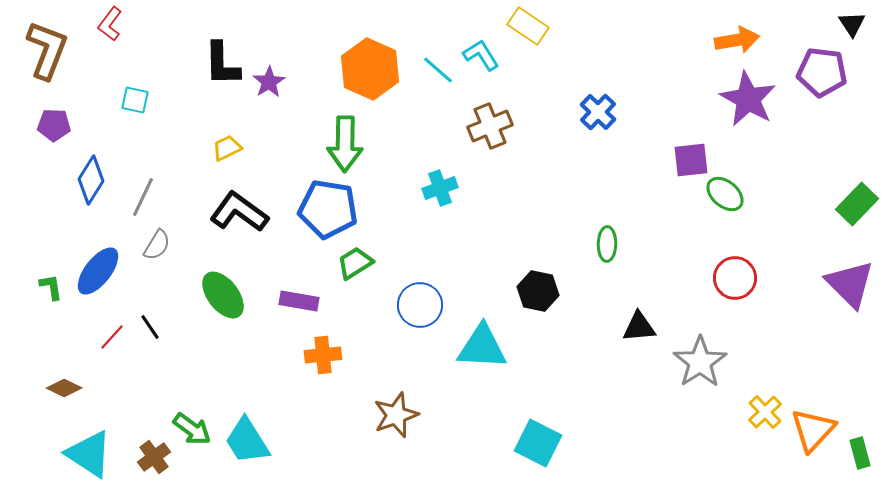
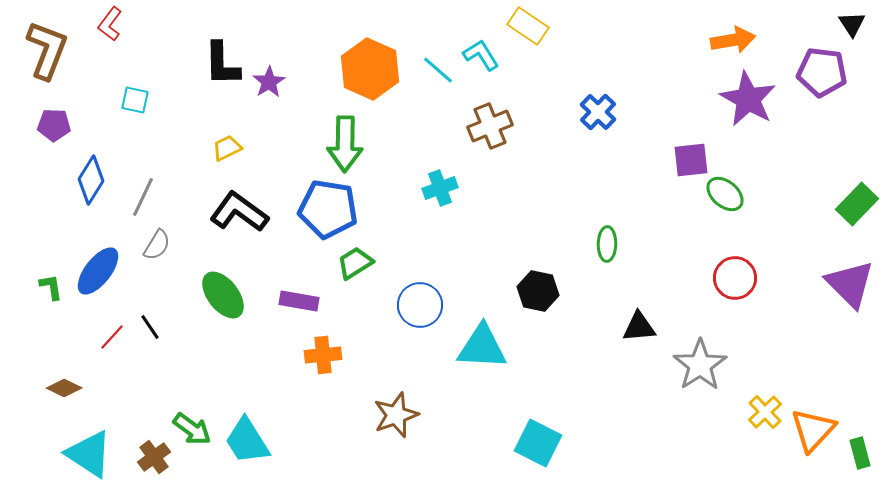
orange arrow at (737, 40): moved 4 px left
gray star at (700, 362): moved 3 px down
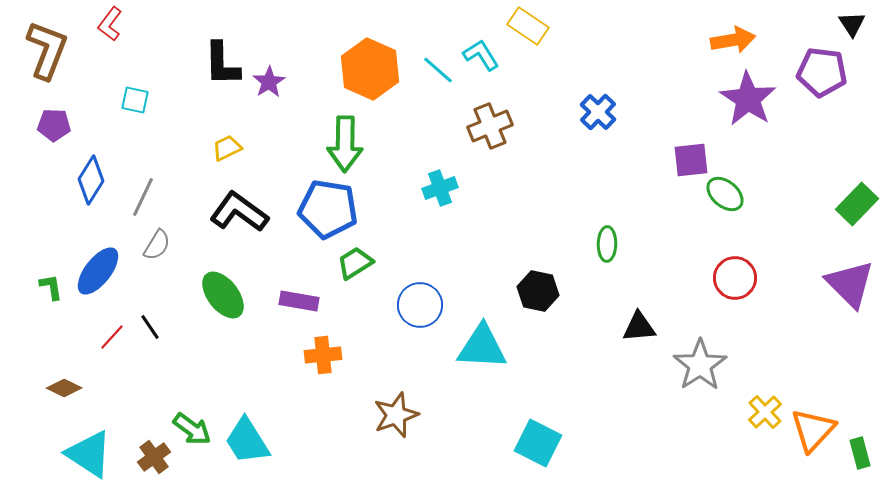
purple star at (748, 99): rotated 4 degrees clockwise
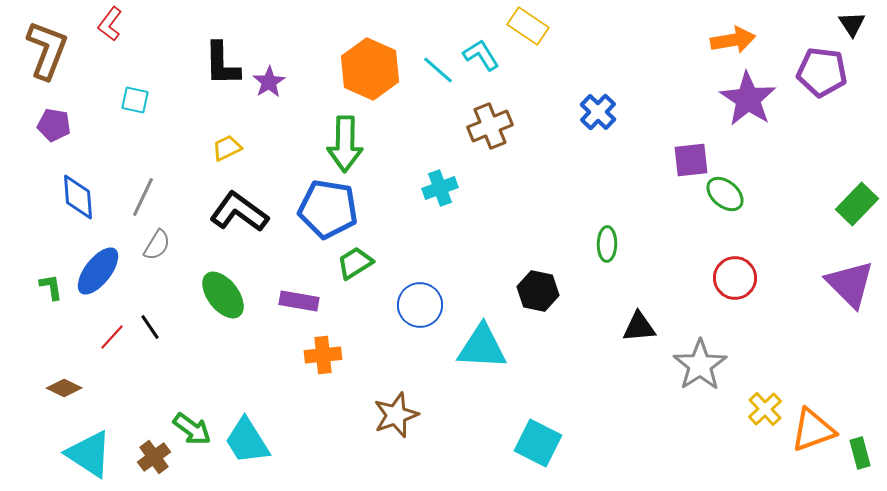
purple pentagon at (54, 125): rotated 8 degrees clockwise
blue diamond at (91, 180): moved 13 px left, 17 px down; rotated 36 degrees counterclockwise
yellow cross at (765, 412): moved 3 px up
orange triangle at (813, 430): rotated 27 degrees clockwise
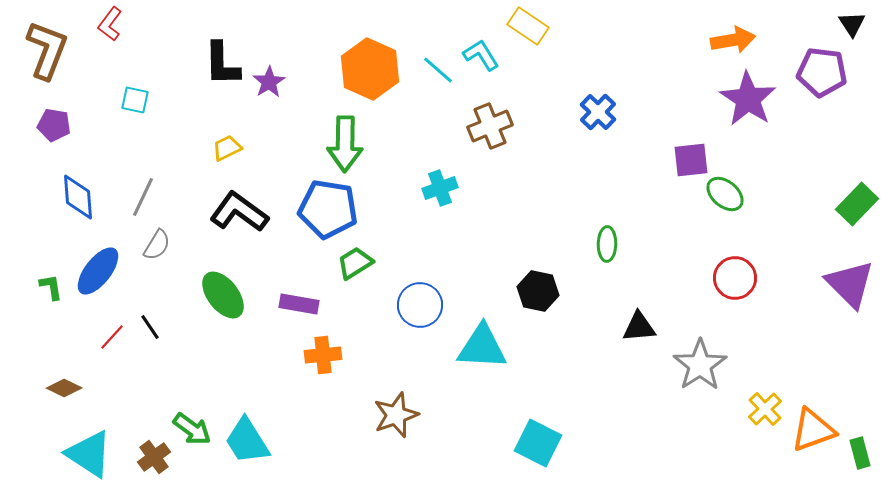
purple rectangle at (299, 301): moved 3 px down
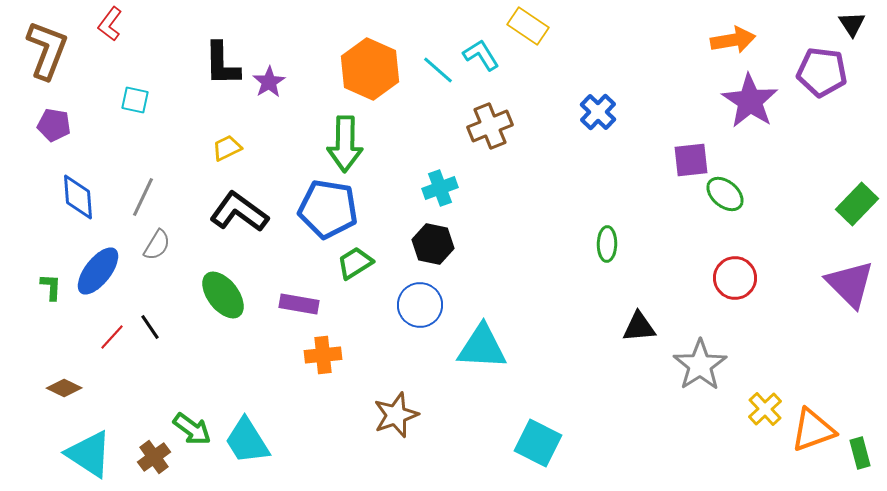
purple star at (748, 99): moved 2 px right, 2 px down
green L-shape at (51, 287): rotated 12 degrees clockwise
black hexagon at (538, 291): moved 105 px left, 47 px up
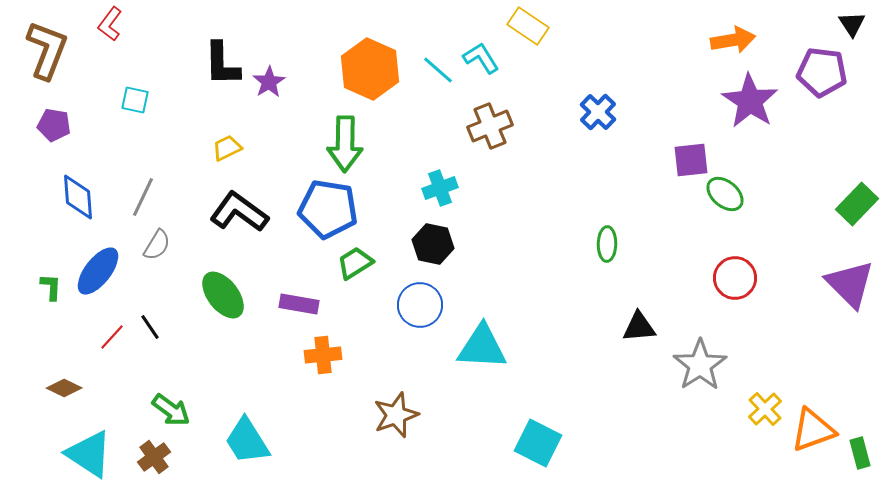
cyan L-shape at (481, 55): moved 3 px down
green arrow at (192, 429): moved 21 px left, 19 px up
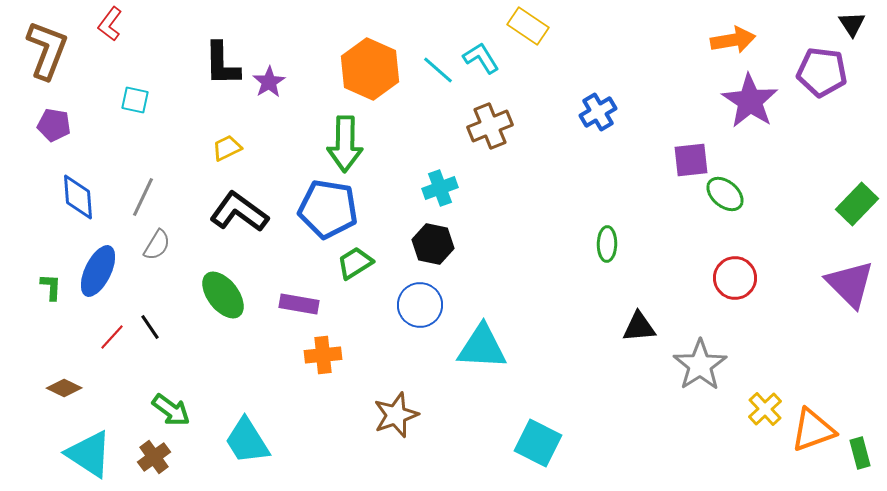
blue cross at (598, 112): rotated 15 degrees clockwise
blue ellipse at (98, 271): rotated 12 degrees counterclockwise
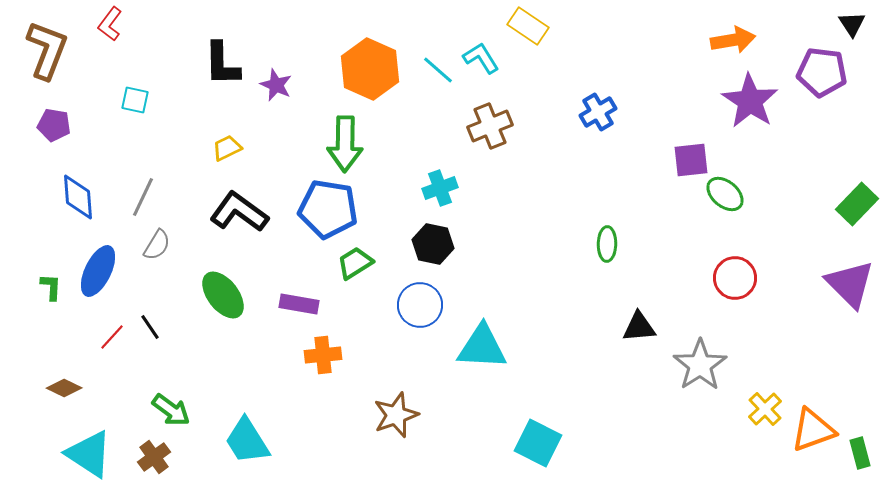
purple star at (269, 82): moved 7 px right, 3 px down; rotated 16 degrees counterclockwise
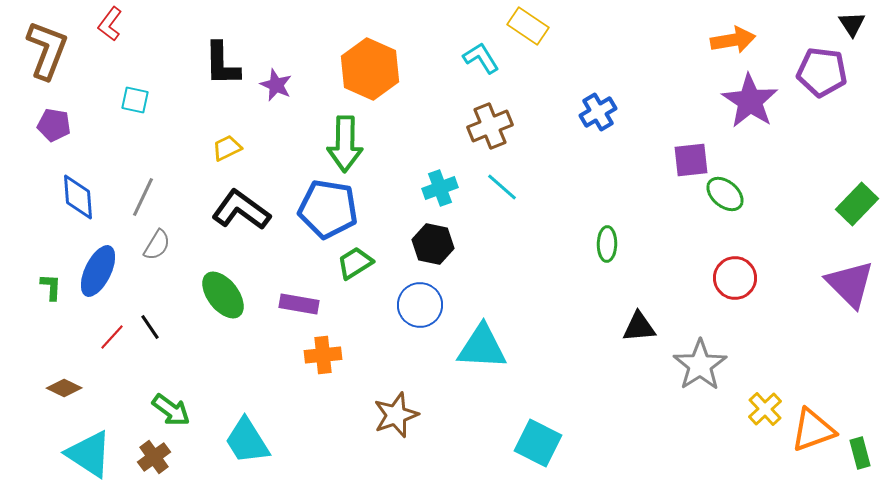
cyan line at (438, 70): moved 64 px right, 117 px down
black L-shape at (239, 212): moved 2 px right, 2 px up
